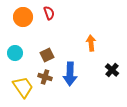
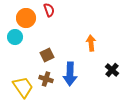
red semicircle: moved 3 px up
orange circle: moved 3 px right, 1 px down
cyan circle: moved 16 px up
brown cross: moved 1 px right, 2 px down
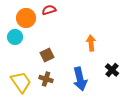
red semicircle: rotated 88 degrees counterclockwise
blue arrow: moved 10 px right, 5 px down; rotated 15 degrees counterclockwise
yellow trapezoid: moved 2 px left, 5 px up
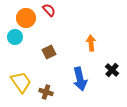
red semicircle: rotated 64 degrees clockwise
brown square: moved 2 px right, 3 px up
brown cross: moved 13 px down
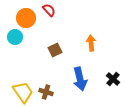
brown square: moved 6 px right, 2 px up
black cross: moved 1 px right, 9 px down
yellow trapezoid: moved 2 px right, 10 px down
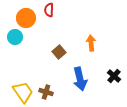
red semicircle: rotated 136 degrees counterclockwise
brown square: moved 4 px right, 2 px down; rotated 16 degrees counterclockwise
black cross: moved 1 px right, 3 px up
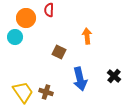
orange arrow: moved 4 px left, 7 px up
brown square: rotated 24 degrees counterclockwise
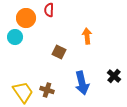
blue arrow: moved 2 px right, 4 px down
brown cross: moved 1 px right, 2 px up
